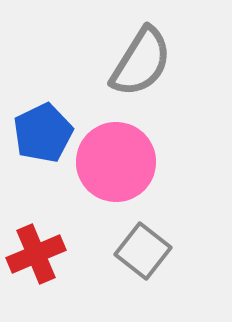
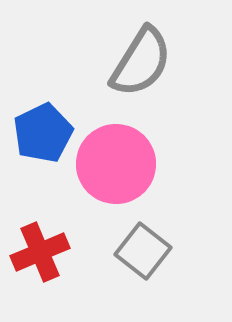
pink circle: moved 2 px down
red cross: moved 4 px right, 2 px up
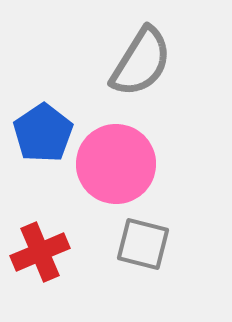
blue pentagon: rotated 8 degrees counterclockwise
gray square: moved 7 px up; rotated 24 degrees counterclockwise
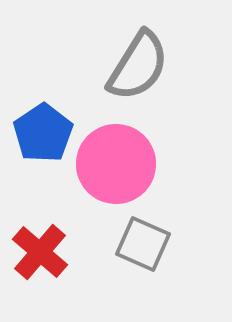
gray semicircle: moved 3 px left, 4 px down
gray square: rotated 10 degrees clockwise
red cross: rotated 26 degrees counterclockwise
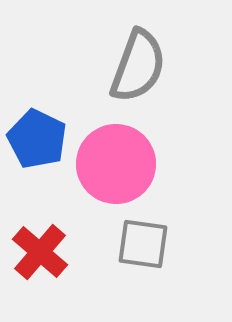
gray semicircle: rotated 12 degrees counterclockwise
blue pentagon: moved 6 px left, 6 px down; rotated 12 degrees counterclockwise
gray square: rotated 16 degrees counterclockwise
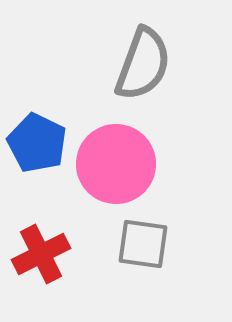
gray semicircle: moved 5 px right, 2 px up
blue pentagon: moved 4 px down
red cross: moved 1 px right, 2 px down; rotated 22 degrees clockwise
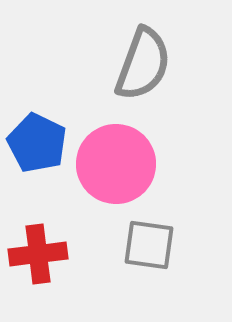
gray square: moved 6 px right, 1 px down
red cross: moved 3 px left; rotated 20 degrees clockwise
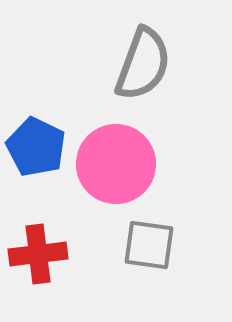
blue pentagon: moved 1 px left, 4 px down
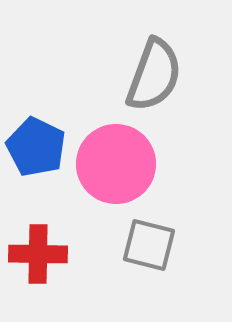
gray semicircle: moved 11 px right, 11 px down
gray square: rotated 6 degrees clockwise
red cross: rotated 8 degrees clockwise
